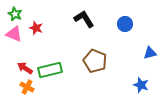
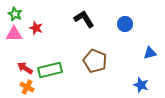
pink triangle: rotated 24 degrees counterclockwise
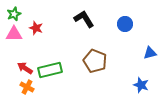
green star: moved 1 px left; rotated 24 degrees clockwise
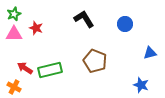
orange cross: moved 13 px left
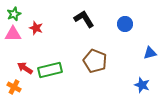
pink triangle: moved 1 px left
blue star: moved 1 px right
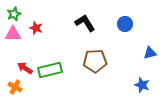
black L-shape: moved 1 px right, 4 px down
brown pentagon: rotated 25 degrees counterclockwise
orange cross: moved 1 px right
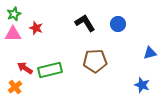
blue circle: moved 7 px left
orange cross: rotated 24 degrees clockwise
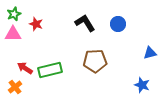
red star: moved 4 px up
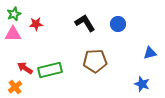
red star: rotated 24 degrees counterclockwise
blue star: moved 1 px up
